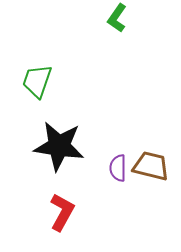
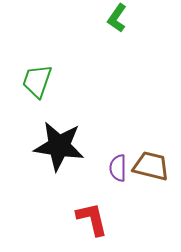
red L-shape: moved 30 px right, 7 px down; rotated 42 degrees counterclockwise
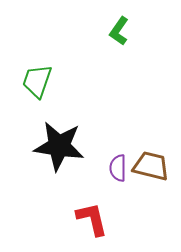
green L-shape: moved 2 px right, 13 px down
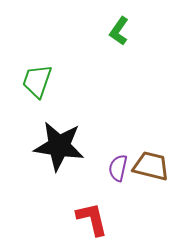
purple semicircle: rotated 12 degrees clockwise
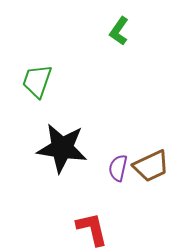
black star: moved 3 px right, 2 px down
brown trapezoid: rotated 141 degrees clockwise
red L-shape: moved 10 px down
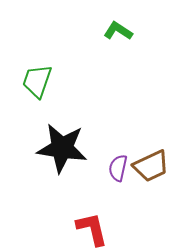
green L-shape: moved 1 px left; rotated 88 degrees clockwise
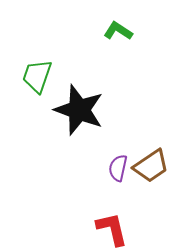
green trapezoid: moved 5 px up
black star: moved 17 px right, 38 px up; rotated 12 degrees clockwise
brown trapezoid: rotated 9 degrees counterclockwise
red L-shape: moved 20 px right
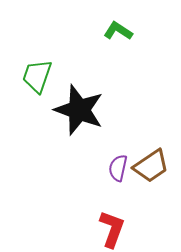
red L-shape: rotated 33 degrees clockwise
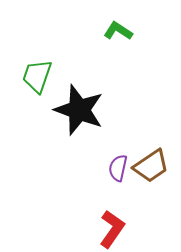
red L-shape: rotated 15 degrees clockwise
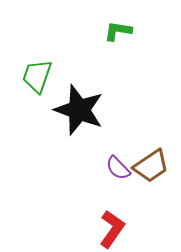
green L-shape: rotated 24 degrees counterclockwise
purple semicircle: rotated 56 degrees counterclockwise
